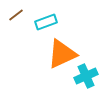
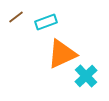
brown line: moved 2 px down
cyan cross: rotated 20 degrees counterclockwise
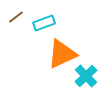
cyan rectangle: moved 2 px left, 1 px down
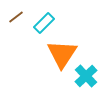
cyan rectangle: rotated 25 degrees counterclockwise
orange triangle: rotated 32 degrees counterclockwise
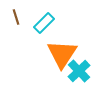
brown line: rotated 70 degrees counterclockwise
cyan cross: moved 7 px left, 5 px up
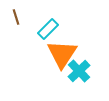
cyan rectangle: moved 4 px right, 6 px down
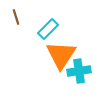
orange triangle: moved 1 px left, 1 px down
cyan cross: rotated 35 degrees clockwise
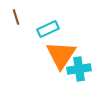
cyan rectangle: rotated 20 degrees clockwise
cyan cross: moved 2 px up
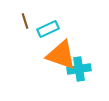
brown line: moved 9 px right, 4 px down
orange triangle: rotated 44 degrees counterclockwise
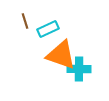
cyan cross: rotated 10 degrees clockwise
